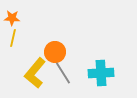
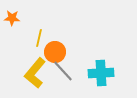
yellow line: moved 26 px right
gray line: moved 2 px up; rotated 10 degrees counterclockwise
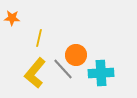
orange circle: moved 21 px right, 3 px down
gray line: moved 2 px up
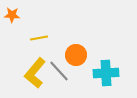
orange star: moved 3 px up
yellow line: rotated 66 degrees clockwise
gray line: moved 4 px left, 2 px down
cyan cross: moved 5 px right
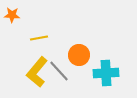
orange circle: moved 3 px right
yellow L-shape: moved 2 px right, 1 px up
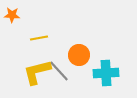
yellow L-shape: rotated 36 degrees clockwise
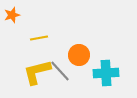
orange star: rotated 21 degrees counterclockwise
gray line: moved 1 px right
